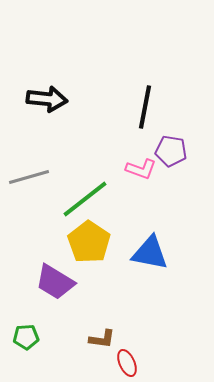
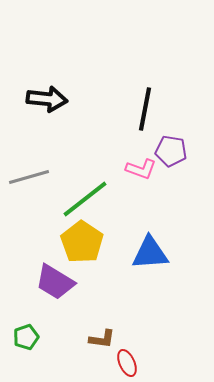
black line: moved 2 px down
yellow pentagon: moved 7 px left
blue triangle: rotated 15 degrees counterclockwise
green pentagon: rotated 15 degrees counterclockwise
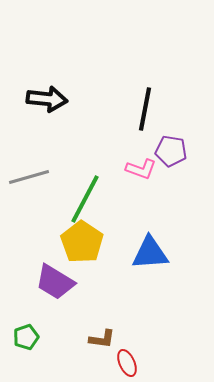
green line: rotated 24 degrees counterclockwise
